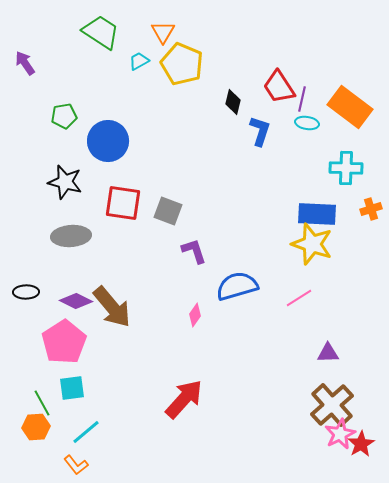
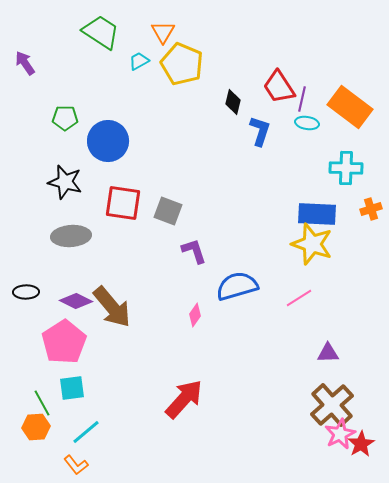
green pentagon: moved 1 px right, 2 px down; rotated 10 degrees clockwise
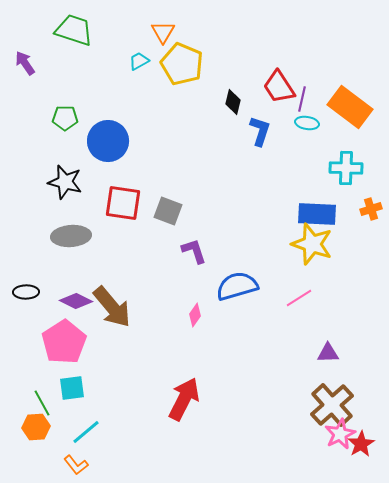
green trapezoid: moved 27 px left, 2 px up; rotated 15 degrees counterclockwise
red arrow: rotated 15 degrees counterclockwise
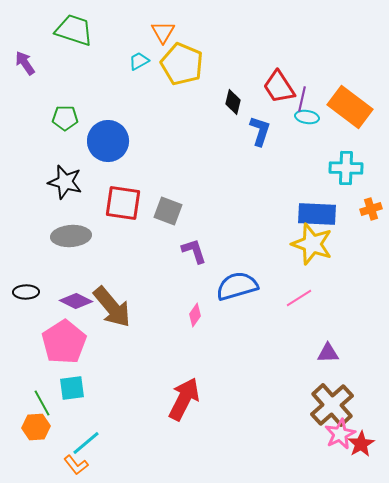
cyan ellipse: moved 6 px up
cyan line: moved 11 px down
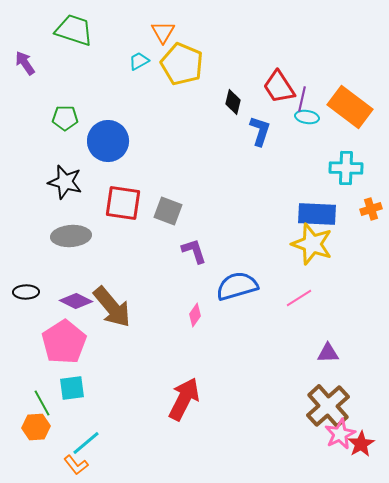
brown cross: moved 4 px left, 1 px down
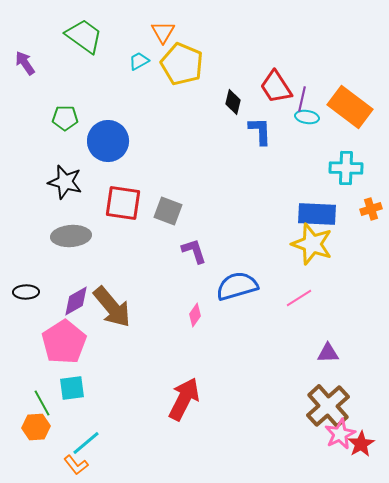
green trapezoid: moved 10 px right, 6 px down; rotated 18 degrees clockwise
red trapezoid: moved 3 px left
blue L-shape: rotated 20 degrees counterclockwise
purple diamond: rotated 56 degrees counterclockwise
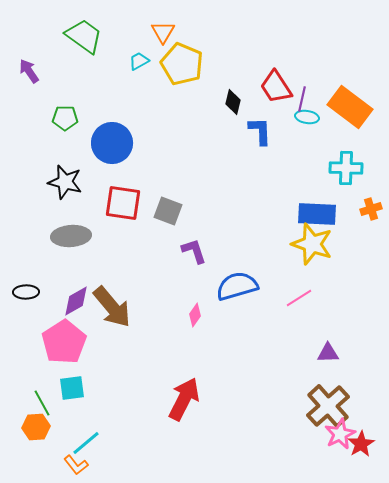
purple arrow: moved 4 px right, 8 px down
blue circle: moved 4 px right, 2 px down
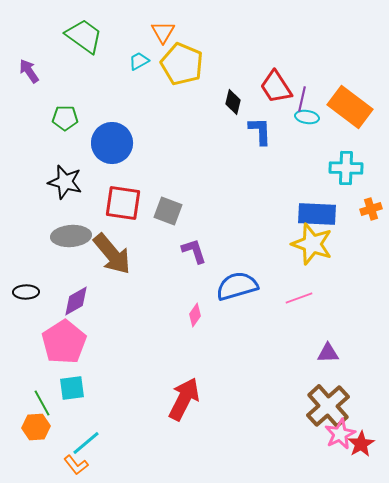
pink line: rotated 12 degrees clockwise
brown arrow: moved 53 px up
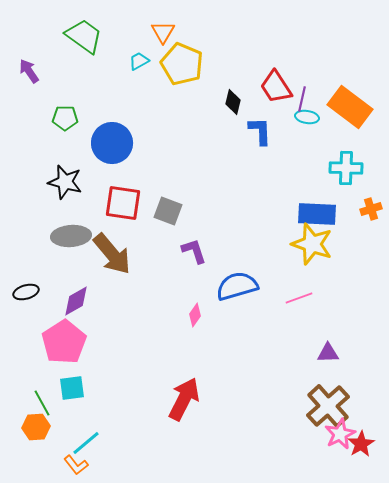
black ellipse: rotated 15 degrees counterclockwise
